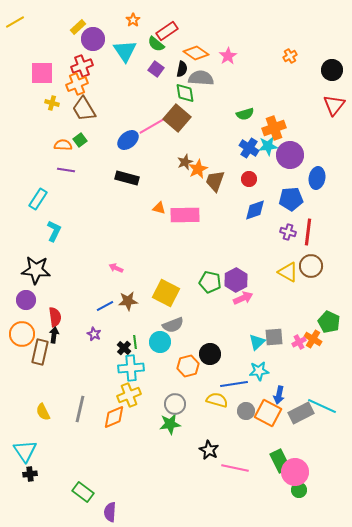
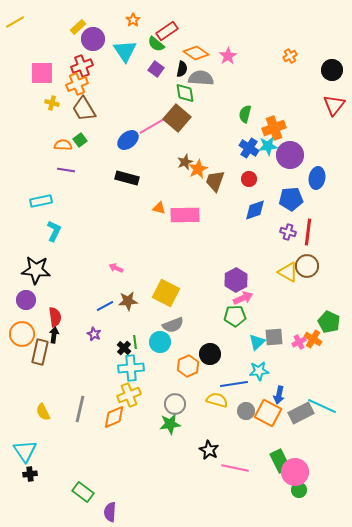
green semicircle at (245, 114): rotated 120 degrees clockwise
cyan rectangle at (38, 199): moved 3 px right, 2 px down; rotated 45 degrees clockwise
brown circle at (311, 266): moved 4 px left
green pentagon at (210, 282): moved 25 px right, 34 px down; rotated 15 degrees counterclockwise
orange hexagon at (188, 366): rotated 10 degrees counterclockwise
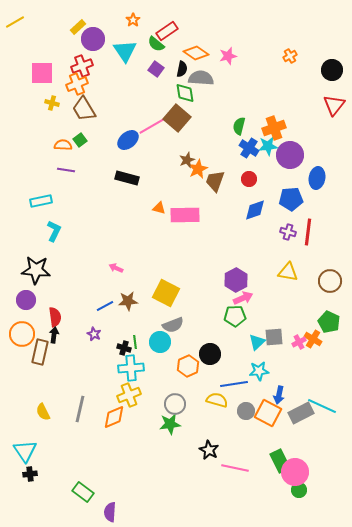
pink star at (228, 56): rotated 18 degrees clockwise
green semicircle at (245, 114): moved 6 px left, 12 px down
brown star at (185, 162): moved 2 px right, 2 px up
brown circle at (307, 266): moved 23 px right, 15 px down
yellow triangle at (288, 272): rotated 20 degrees counterclockwise
black cross at (124, 348): rotated 24 degrees counterclockwise
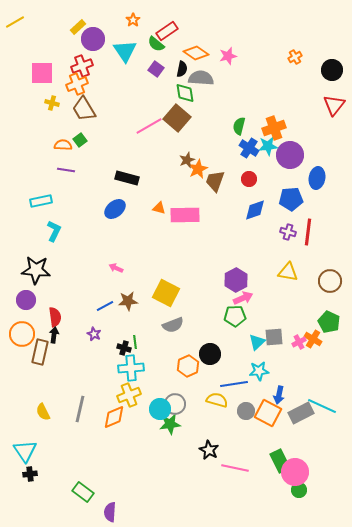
orange cross at (290, 56): moved 5 px right, 1 px down
pink line at (152, 126): moved 3 px left
blue ellipse at (128, 140): moved 13 px left, 69 px down
cyan circle at (160, 342): moved 67 px down
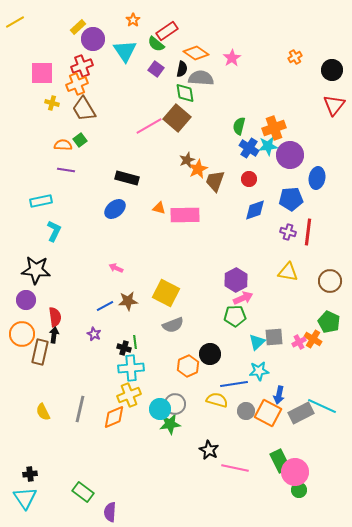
pink star at (228, 56): moved 4 px right, 2 px down; rotated 18 degrees counterclockwise
cyan triangle at (25, 451): moved 47 px down
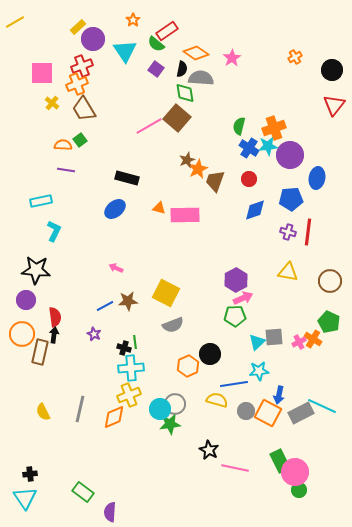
yellow cross at (52, 103): rotated 24 degrees clockwise
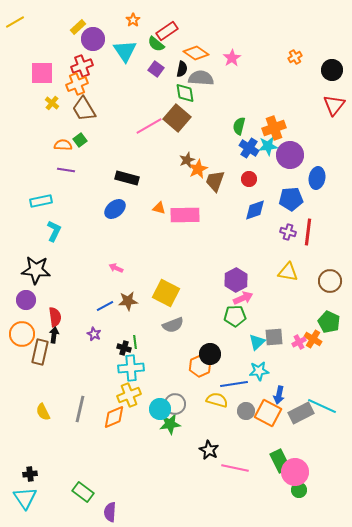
orange hexagon at (188, 366): moved 12 px right
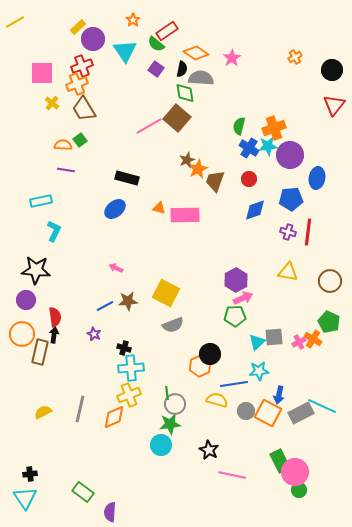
green line at (135, 342): moved 32 px right, 51 px down
cyan circle at (160, 409): moved 1 px right, 36 px down
yellow semicircle at (43, 412): rotated 90 degrees clockwise
pink line at (235, 468): moved 3 px left, 7 px down
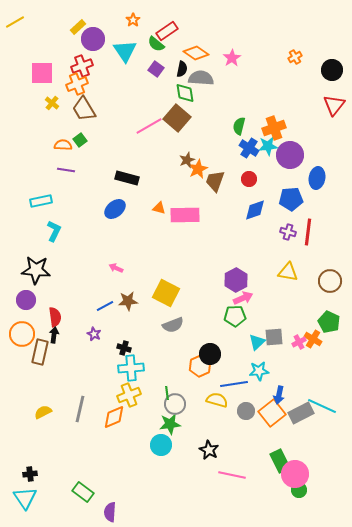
orange square at (268, 413): moved 4 px right; rotated 24 degrees clockwise
pink circle at (295, 472): moved 2 px down
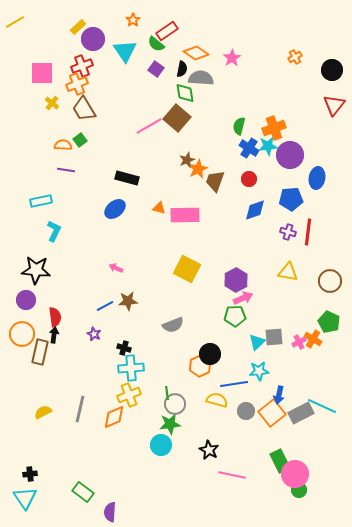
yellow square at (166, 293): moved 21 px right, 24 px up
